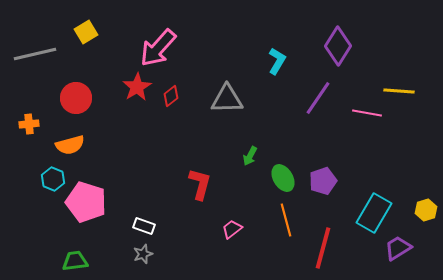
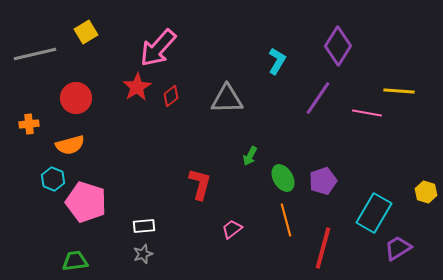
yellow hexagon: moved 18 px up; rotated 25 degrees counterclockwise
white rectangle: rotated 25 degrees counterclockwise
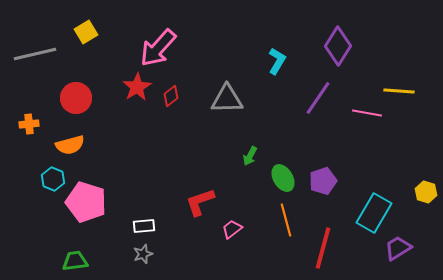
red L-shape: moved 18 px down; rotated 124 degrees counterclockwise
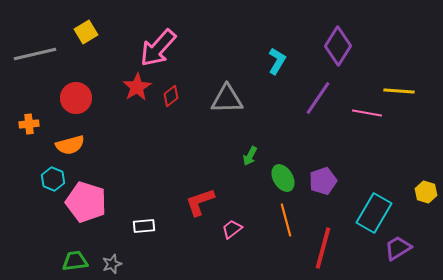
gray star: moved 31 px left, 10 px down
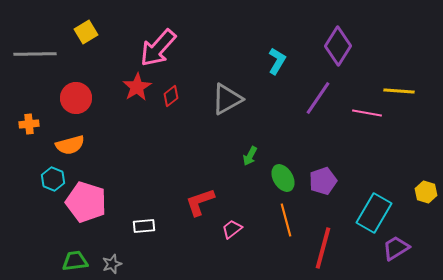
gray line: rotated 12 degrees clockwise
gray triangle: rotated 28 degrees counterclockwise
purple trapezoid: moved 2 px left
